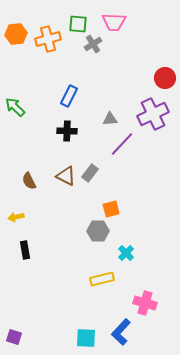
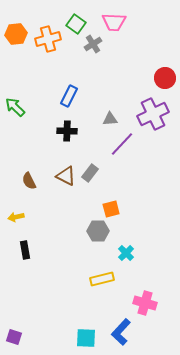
green square: moved 2 px left; rotated 30 degrees clockwise
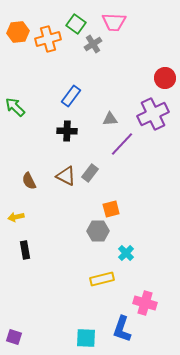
orange hexagon: moved 2 px right, 2 px up
blue rectangle: moved 2 px right; rotated 10 degrees clockwise
blue L-shape: moved 1 px right, 3 px up; rotated 24 degrees counterclockwise
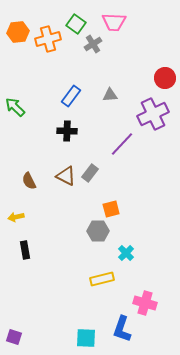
gray triangle: moved 24 px up
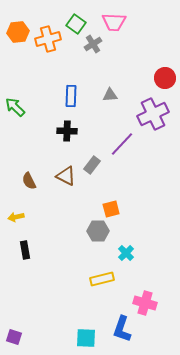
blue rectangle: rotated 35 degrees counterclockwise
gray rectangle: moved 2 px right, 8 px up
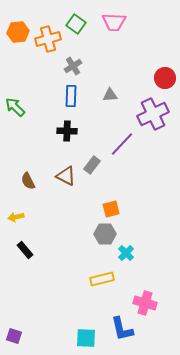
gray cross: moved 20 px left, 22 px down
brown semicircle: moved 1 px left
gray hexagon: moved 7 px right, 3 px down
black rectangle: rotated 30 degrees counterclockwise
blue L-shape: rotated 32 degrees counterclockwise
purple square: moved 1 px up
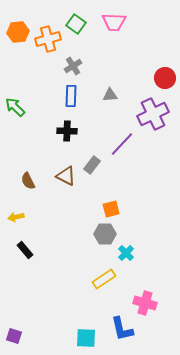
yellow rectangle: moved 2 px right; rotated 20 degrees counterclockwise
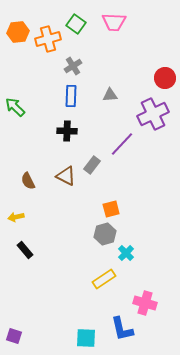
gray hexagon: rotated 15 degrees counterclockwise
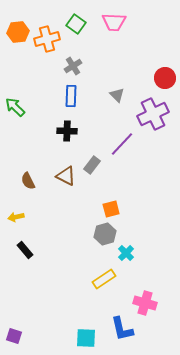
orange cross: moved 1 px left
gray triangle: moved 7 px right; rotated 49 degrees clockwise
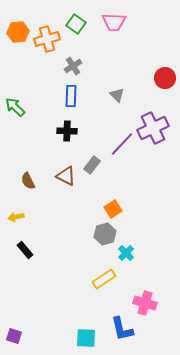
purple cross: moved 14 px down
orange square: moved 2 px right; rotated 18 degrees counterclockwise
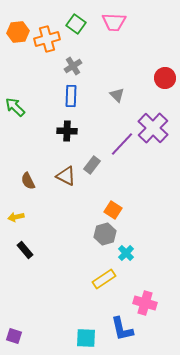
purple cross: rotated 20 degrees counterclockwise
orange square: moved 1 px down; rotated 24 degrees counterclockwise
